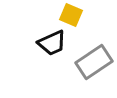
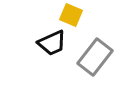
gray rectangle: moved 1 px right, 5 px up; rotated 18 degrees counterclockwise
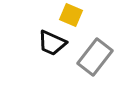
black trapezoid: rotated 48 degrees clockwise
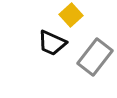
yellow square: rotated 25 degrees clockwise
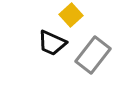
gray rectangle: moved 2 px left, 2 px up
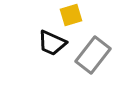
yellow square: rotated 25 degrees clockwise
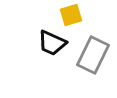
gray rectangle: rotated 12 degrees counterclockwise
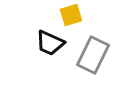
black trapezoid: moved 2 px left
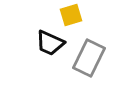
gray rectangle: moved 4 px left, 3 px down
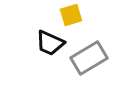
gray rectangle: rotated 33 degrees clockwise
